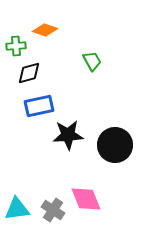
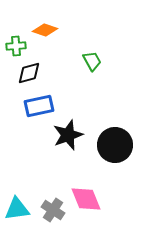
black star: rotated 16 degrees counterclockwise
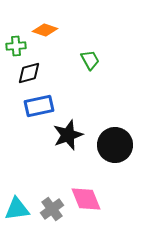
green trapezoid: moved 2 px left, 1 px up
gray cross: moved 1 px left, 1 px up; rotated 20 degrees clockwise
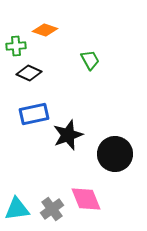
black diamond: rotated 40 degrees clockwise
blue rectangle: moved 5 px left, 8 px down
black circle: moved 9 px down
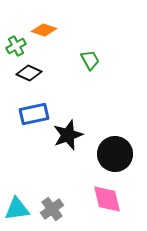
orange diamond: moved 1 px left
green cross: rotated 24 degrees counterclockwise
pink diamond: moved 21 px right; rotated 8 degrees clockwise
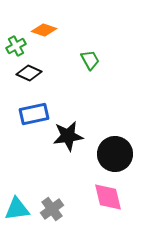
black star: moved 1 px down; rotated 12 degrees clockwise
pink diamond: moved 1 px right, 2 px up
